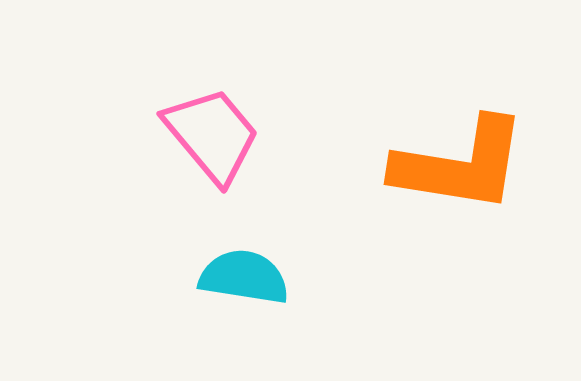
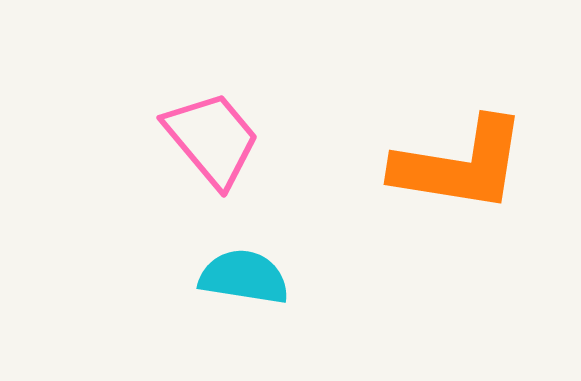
pink trapezoid: moved 4 px down
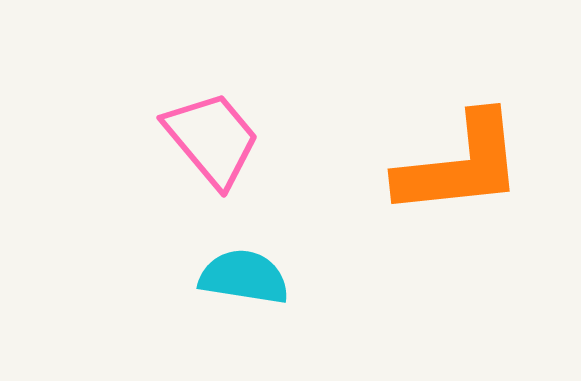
orange L-shape: rotated 15 degrees counterclockwise
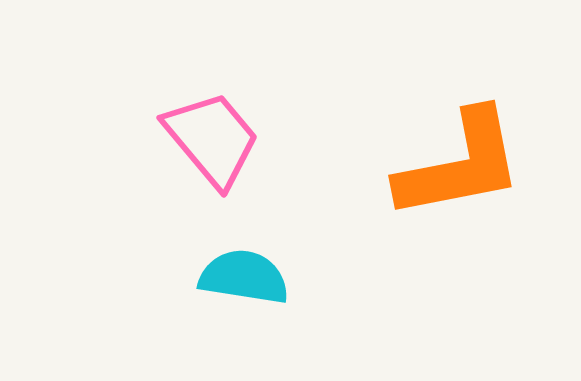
orange L-shape: rotated 5 degrees counterclockwise
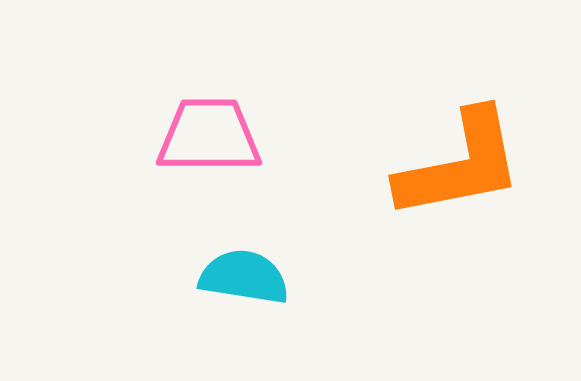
pink trapezoid: moved 3 px left, 3 px up; rotated 50 degrees counterclockwise
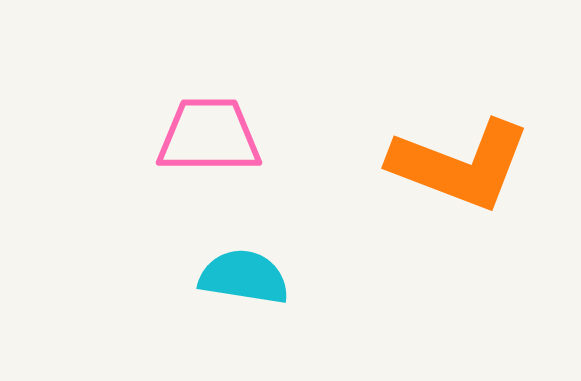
orange L-shape: rotated 32 degrees clockwise
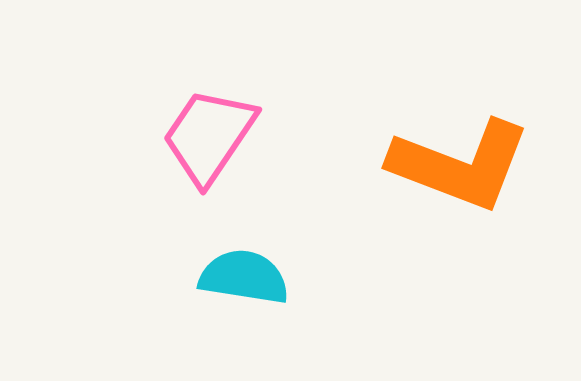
pink trapezoid: rotated 56 degrees counterclockwise
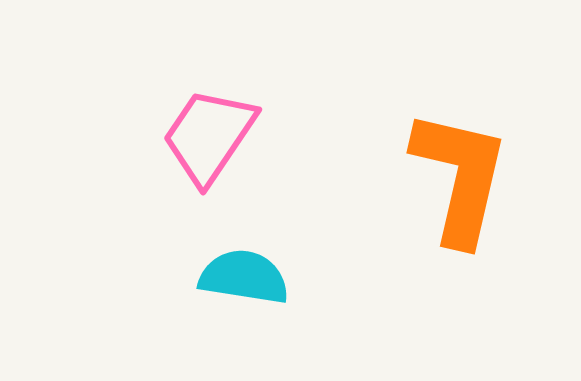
orange L-shape: moved 12 px down; rotated 98 degrees counterclockwise
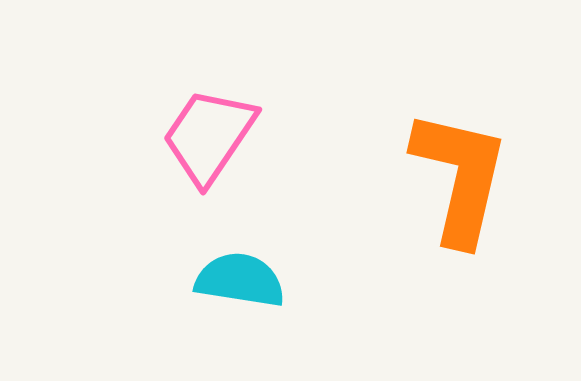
cyan semicircle: moved 4 px left, 3 px down
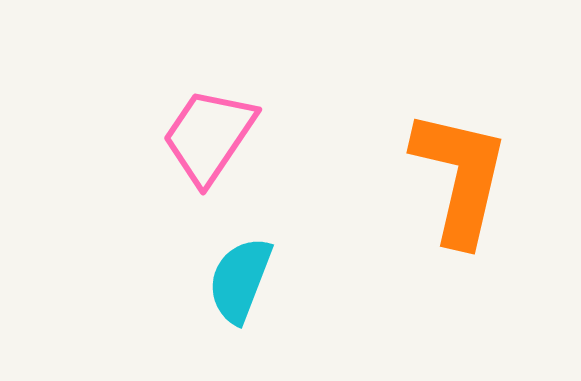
cyan semicircle: rotated 78 degrees counterclockwise
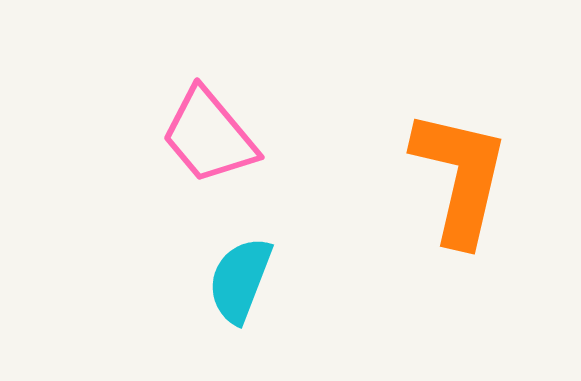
pink trapezoid: rotated 74 degrees counterclockwise
